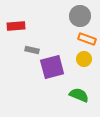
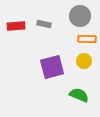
orange rectangle: rotated 18 degrees counterclockwise
gray rectangle: moved 12 px right, 26 px up
yellow circle: moved 2 px down
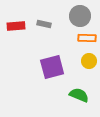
orange rectangle: moved 1 px up
yellow circle: moved 5 px right
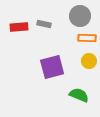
red rectangle: moved 3 px right, 1 px down
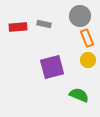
red rectangle: moved 1 px left
orange rectangle: rotated 66 degrees clockwise
yellow circle: moved 1 px left, 1 px up
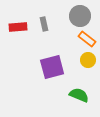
gray rectangle: rotated 64 degrees clockwise
orange rectangle: moved 1 px down; rotated 30 degrees counterclockwise
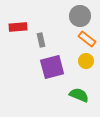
gray rectangle: moved 3 px left, 16 px down
yellow circle: moved 2 px left, 1 px down
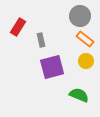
red rectangle: rotated 54 degrees counterclockwise
orange rectangle: moved 2 px left
